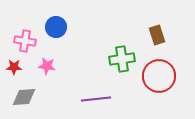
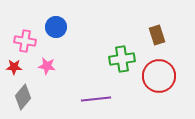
gray diamond: moved 1 px left; rotated 45 degrees counterclockwise
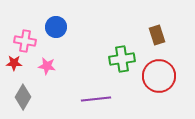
red star: moved 4 px up
gray diamond: rotated 10 degrees counterclockwise
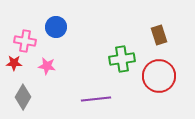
brown rectangle: moved 2 px right
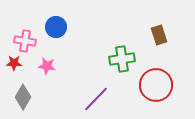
red circle: moved 3 px left, 9 px down
purple line: rotated 40 degrees counterclockwise
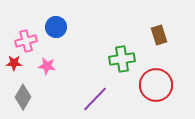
pink cross: moved 1 px right; rotated 25 degrees counterclockwise
purple line: moved 1 px left
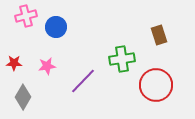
pink cross: moved 25 px up
pink star: rotated 18 degrees counterclockwise
purple line: moved 12 px left, 18 px up
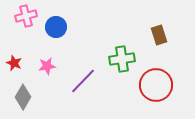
red star: rotated 21 degrees clockwise
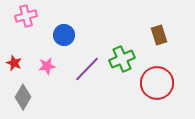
blue circle: moved 8 px right, 8 px down
green cross: rotated 15 degrees counterclockwise
purple line: moved 4 px right, 12 px up
red circle: moved 1 px right, 2 px up
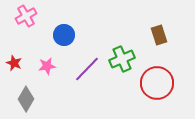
pink cross: rotated 15 degrees counterclockwise
gray diamond: moved 3 px right, 2 px down
